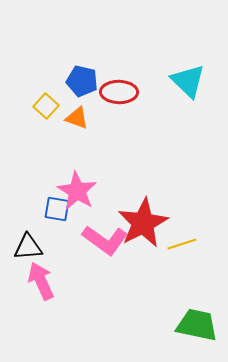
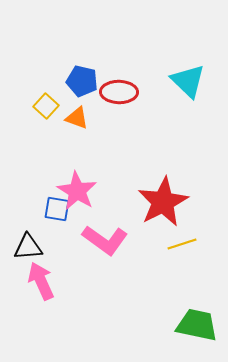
red star: moved 20 px right, 21 px up
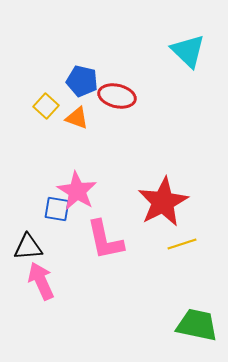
cyan triangle: moved 30 px up
red ellipse: moved 2 px left, 4 px down; rotated 12 degrees clockwise
pink L-shape: rotated 42 degrees clockwise
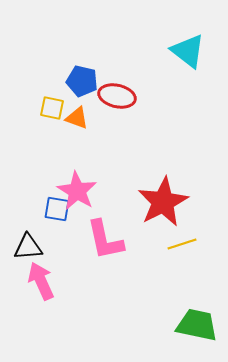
cyan triangle: rotated 6 degrees counterclockwise
yellow square: moved 6 px right, 2 px down; rotated 30 degrees counterclockwise
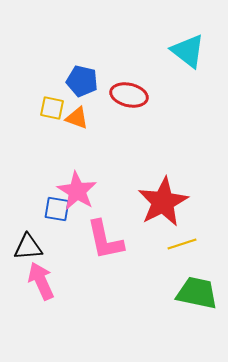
red ellipse: moved 12 px right, 1 px up
green trapezoid: moved 32 px up
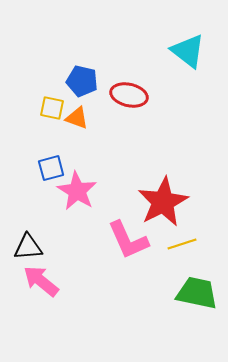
blue square: moved 6 px left, 41 px up; rotated 24 degrees counterclockwise
pink L-shape: moved 23 px right; rotated 12 degrees counterclockwise
pink arrow: rotated 27 degrees counterclockwise
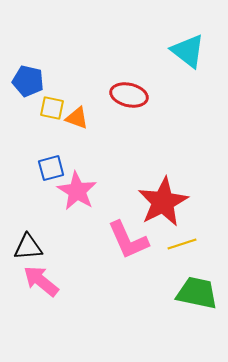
blue pentagon: moved 54 px left
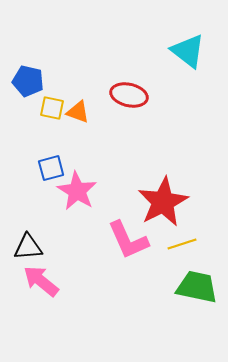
orange triangle: moved 1 px right, 6 px up
green trapezoid: moved 6 px up
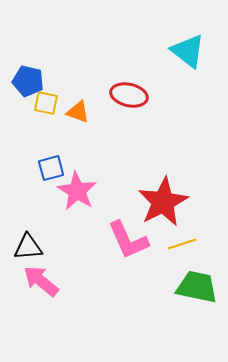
yellow square: moved 6 px left, 5 px up
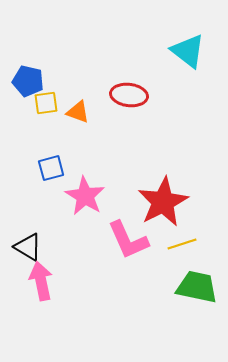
red ellipse: rotated 6 degrees counterclockwise
yellow square: rotated 20 degrees counterclockwise
pink star: moved 8 px right, 5 px down
black triangle: rotated 36 degrees clockwise
pink arrow: rotated 39 degrees clockwise
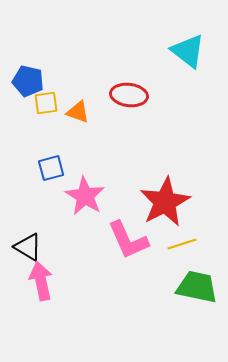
red star: moved 2 px right
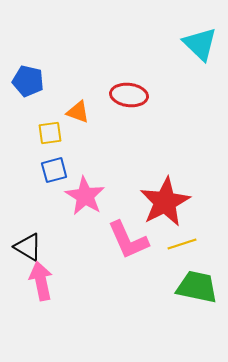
cyan triangle: moved 12 px right, 7 px up; rotated 6 degrees clockwise
yellow square: moved 4 px right, 30 px down
blue square: moved 3 px right, 2 px down
